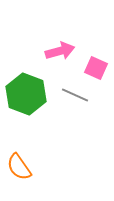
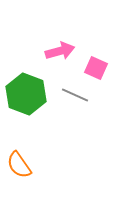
orange semicircle: moved 2 px up
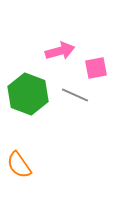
pink square: rotated 35 degrees counterclockwise
green hexagon: moved 2 px right
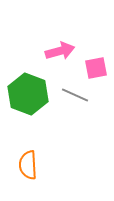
orange semicircle: moved 9 px right; rotated 32 degrees clockwise
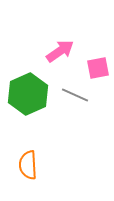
pink arrow: rotated 20 degrees counterclockwise
pink square: moved 2 px right
green hexagon: rotated 15 degrees clockwise
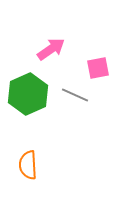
pink arrow: moved 9 px left, 2 px up
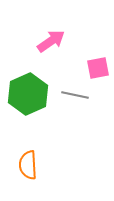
pink arrow: moved 8 px up
gray line: rotated 12 degrees counterclockwise
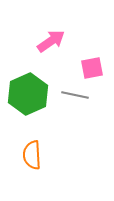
pink square: moved 6 px left
orange semicircle: moved 4 px right, 10 px up
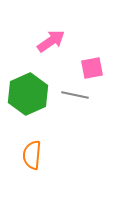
orange semicircle: rotated 8 degrees clockwise
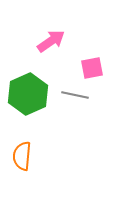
orange semicircle: moved 10 px left, 1 px down
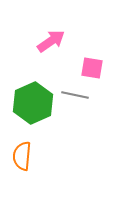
pink square: rotated 20 degrees clockwise
green hexagon: moved 5 px right, 9 px down
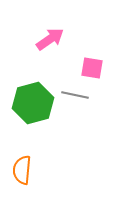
pink arrow: moved 1 px left, 2 px up
green hexagon: rotated 9 degrees clockwise
orange semicircle: moved 14 px down
